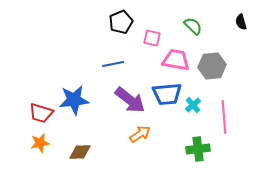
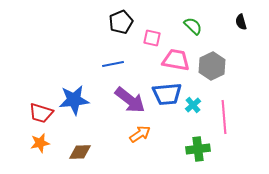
gray hexagon: rotated 20 degrees counterclockwise
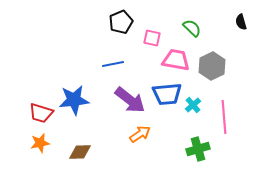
green semicircle: moved 1 px left, 2 px down
green cross: rotated 10 degrees counterclockwise
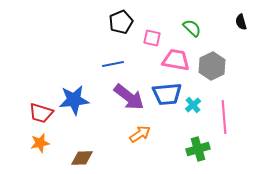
purple arrow: moved 1 px left, 3 px up
brown diamond: moved 2 px right, 6 px down
